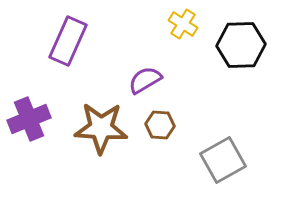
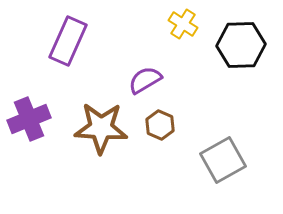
brown hexagon: rotated 20 degrees clockwise
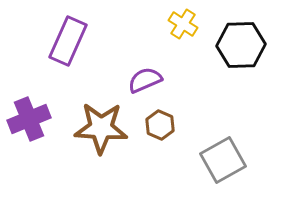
purple semicircle: rotated 8 degrees clockwise
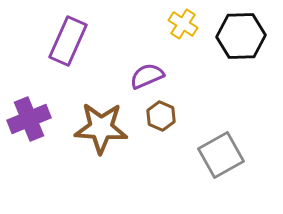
black hexagon: moved 9 px up
purple semicircle: moved 2 px right, 4 px up
brown hexagon: moved 1 px right, 9 px up
gray square: moved 2 px left, 5 px up
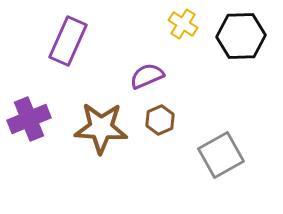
brown hexagon: moved 1 px left, 4 px down; rotated 12 degrees clockwise
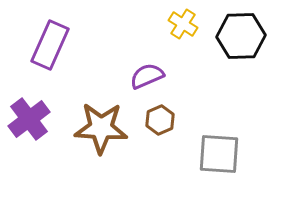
purple rectangle: moved 18 px left, 4 px down
purple cross: rotated 15 degrees counterclockwise
gray square: moved 2 px left, 1 px up; rotated 33 degrees clockwise
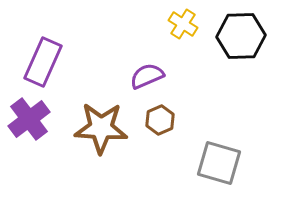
purple rectangle: moved 7 px left, 17 px down
gray square: moved 9 px down; rotated 12 degrees clockwise
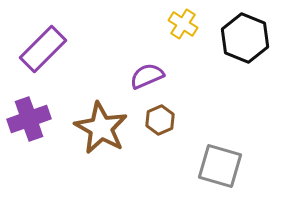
black hexagon: moved 4 px right, 2 px down; rotated 24 degrees clockwise
purple rectangle: moved 13 px up; rotated 21 degrees clockwise
purple cross: rotated 18 degrees clockwise
brown star: rotated 26 degrees clockwise
gray square: moved 1 px right, 3 px down
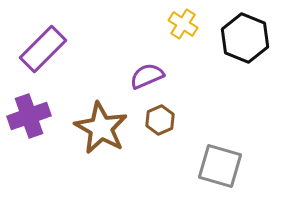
purple cross: moved 3 px up
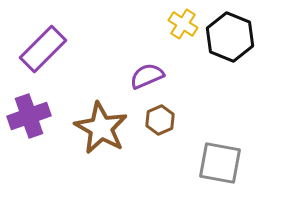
black hexagon: moved 15 px left, 1 px up
gray square: moved 3 px up; rotated 6 degrees counterclockwise
